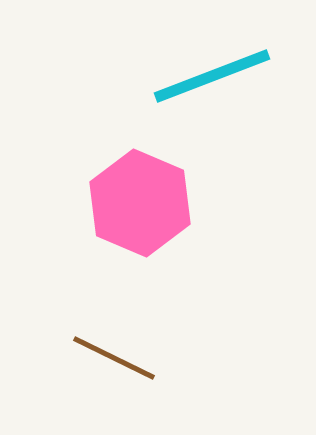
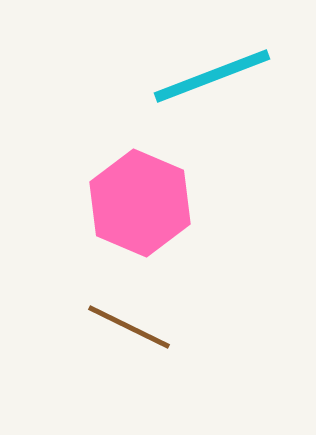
brown line: moved 15 px right, 31 px up
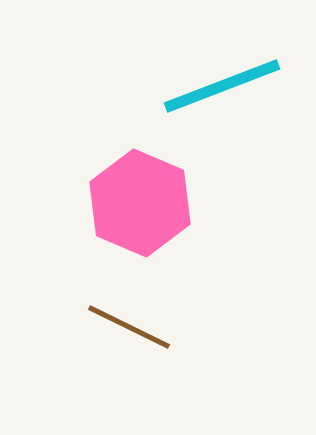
cyan line: moved 10 px right, 10 px down
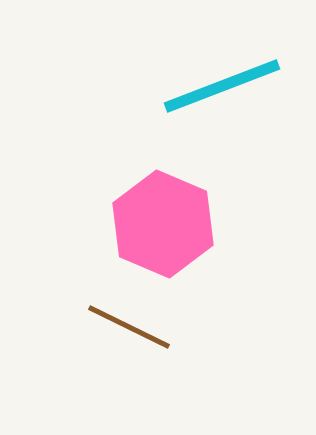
pink hexagon: moved 23 px right, 21 px down
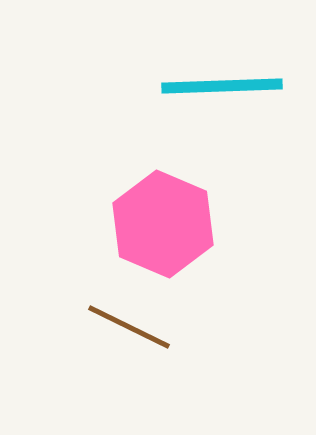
cyan line: rotated 19 degrees clockwise
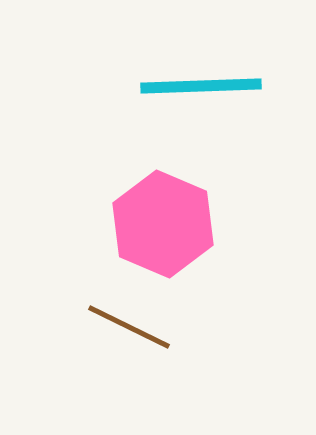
cyan line: moved 21 px left
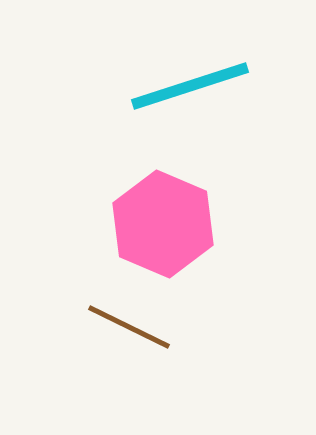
cyan line: moved 11 px left; rotated 16 degrees counterclockwise
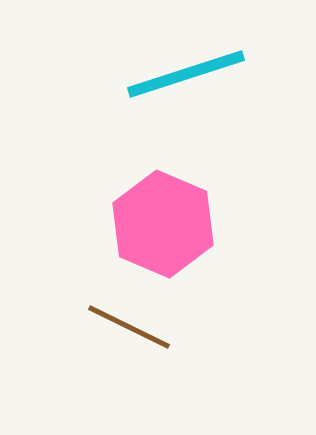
cyan line: moved 4 px left, 12 px up
